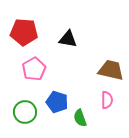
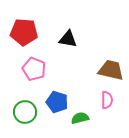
pink pentagon: rotated 20 degrees counterclockwise
green semicircle: rotated 96 degrees clockwise
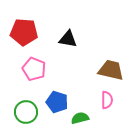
green circle: moved 1 px right
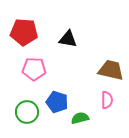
pink pentagon: rotated 20 degrees counterclockwise
green circle: moved 1 px right
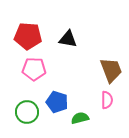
red pentagon: moved 4 px right, 4 px down
brown trapezoid: rotated 56 degrees clockwise
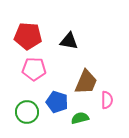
black triangle: moved 1 px right, 2 px down
brown trapezoid: moved 25 px left, 12 px down; rotated 44 degrees clockwise
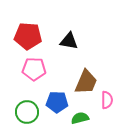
blue pentagon: rotated 15 degrees counterclockwise
